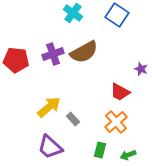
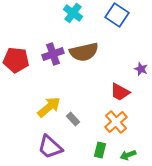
brown semicircle: rotated 16 degrees clockwise
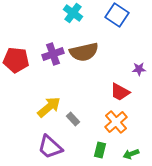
purple star: moved 2 px left; rotated 24 degrees counterclockwise
green arrow: moved 3 px right, 1 px up
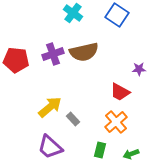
yellow arrow: moved 1 px right
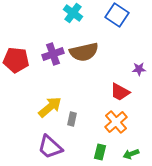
gray rectangle: moved 1 px left; rotated 56 degrees clockwise
green rectangle: moved 2 px down
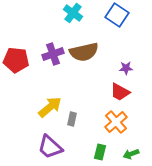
purple star: moved 13 px left, 1 px up
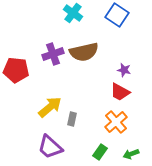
red pentagon: moved 10 px down
purple star: moved 2 px left, 2 px down; rotated 16 degrees clockwise
green rectangle: rotated 21 degrees clockwise
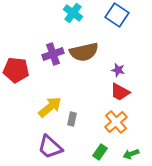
purple star: moved 6 px left
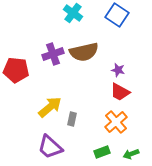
green rectangle: moved 2 px right; rotated 35 degrees clockwise
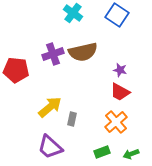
brown semicircle: moved 1 px left
purple star: moved 2 px right
